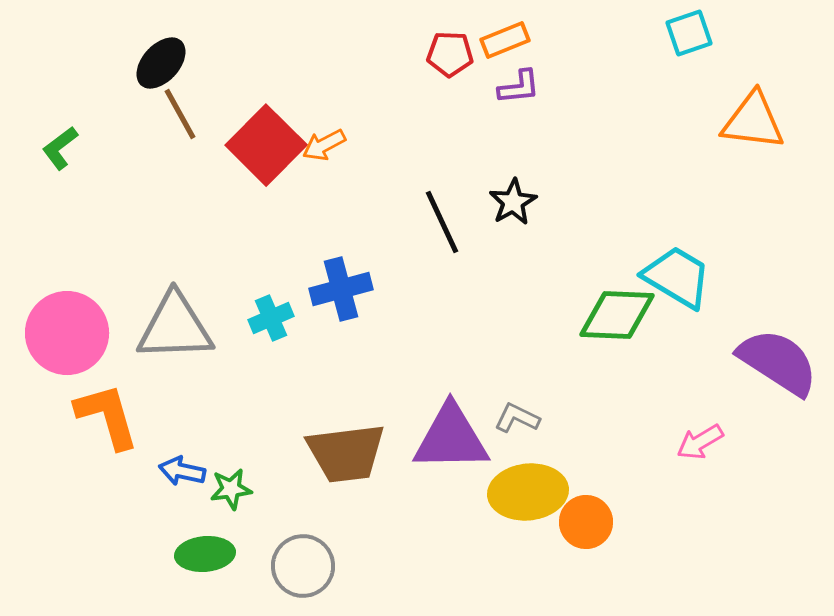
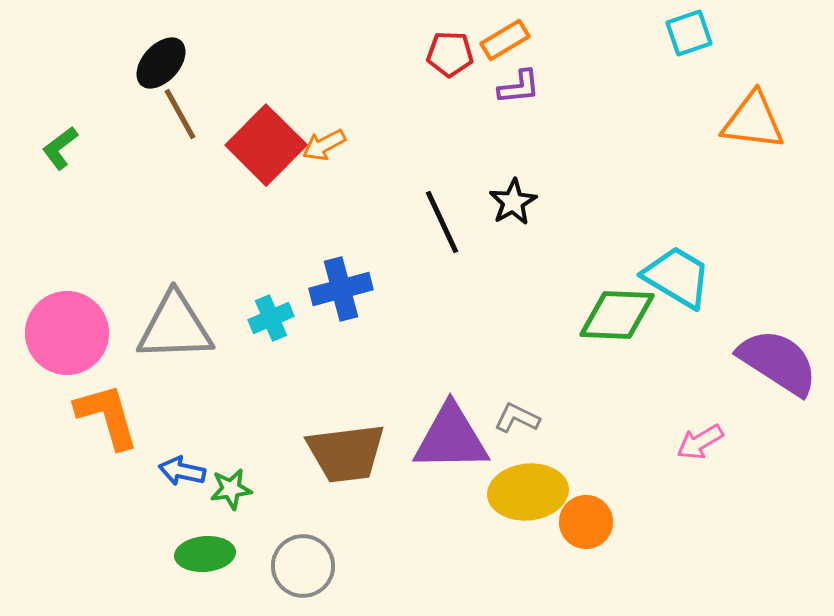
orange rectangle: rotated 9 degrees counterclockwise
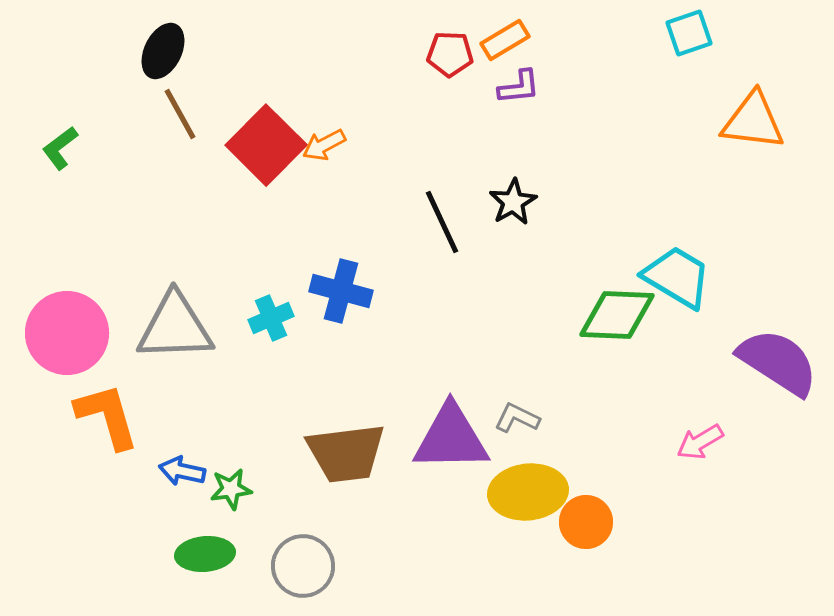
black ellipse: moved 2 px right, 12 px up; rotated 16 degrees counterclockwise
blue cross: moved 2 px down; rotated 30 degrees clockwise
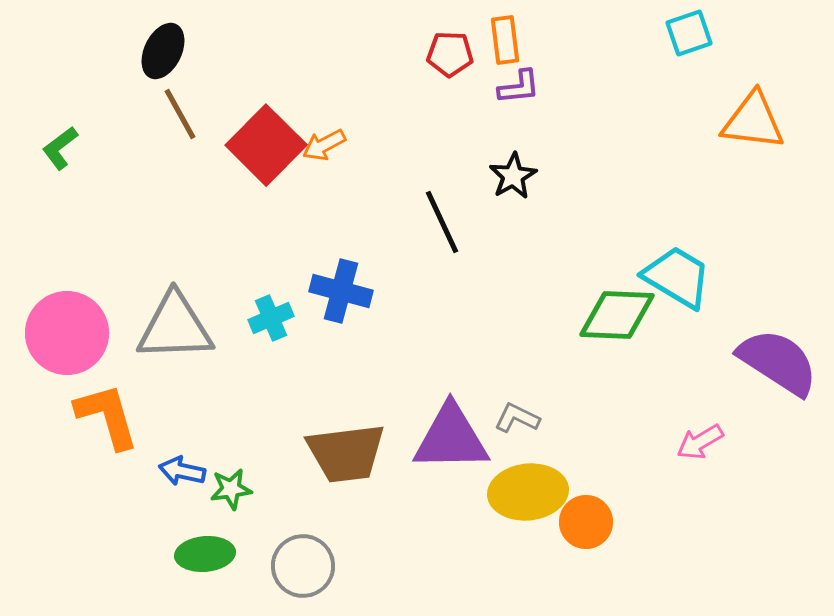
orange rectangle: rotated 66 degrees counterclockwise
black star: moved 26 px up
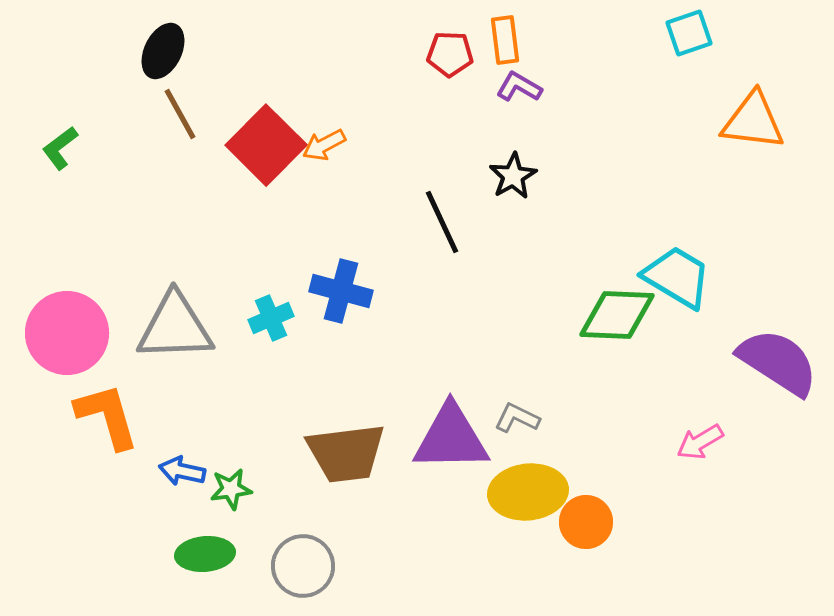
purple L-shape: rotated 144 degrees counterclockwise
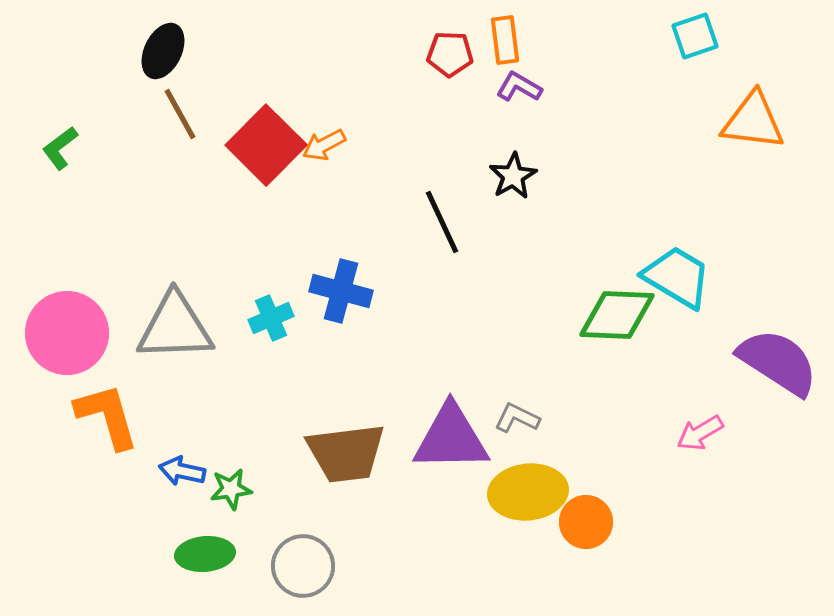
cyan square: moved 6 px right, 3 px down
pink arrow: moved 9 px up
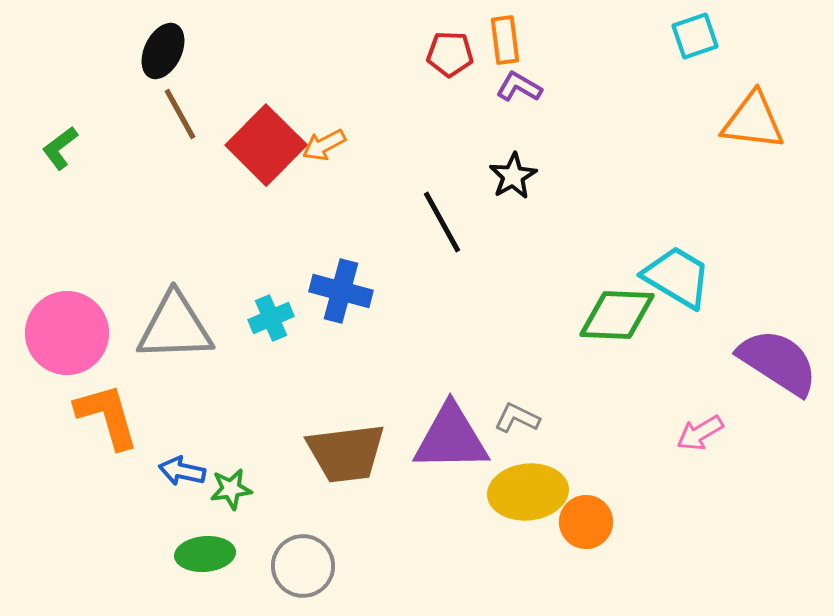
black line: rotated 4 degrees counterclockwise
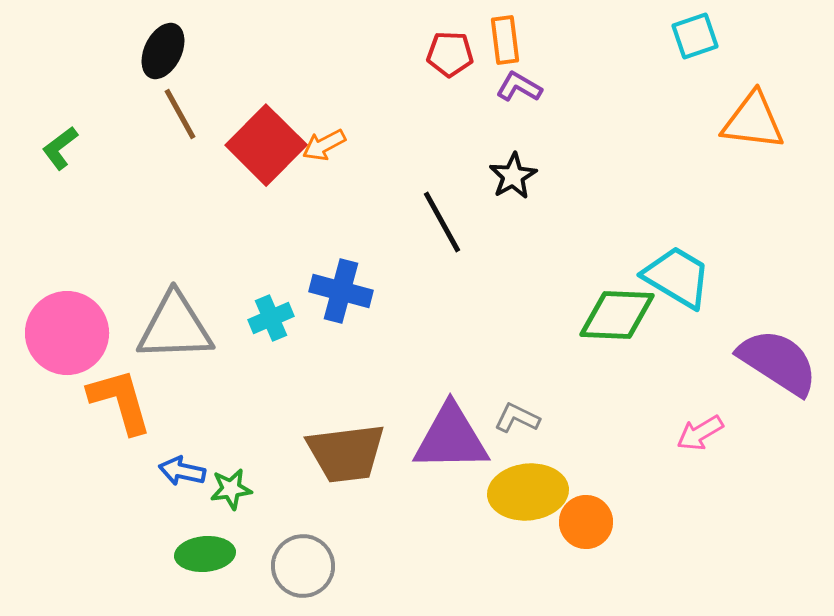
orange L-shape: moved 13 px right, 15 px up
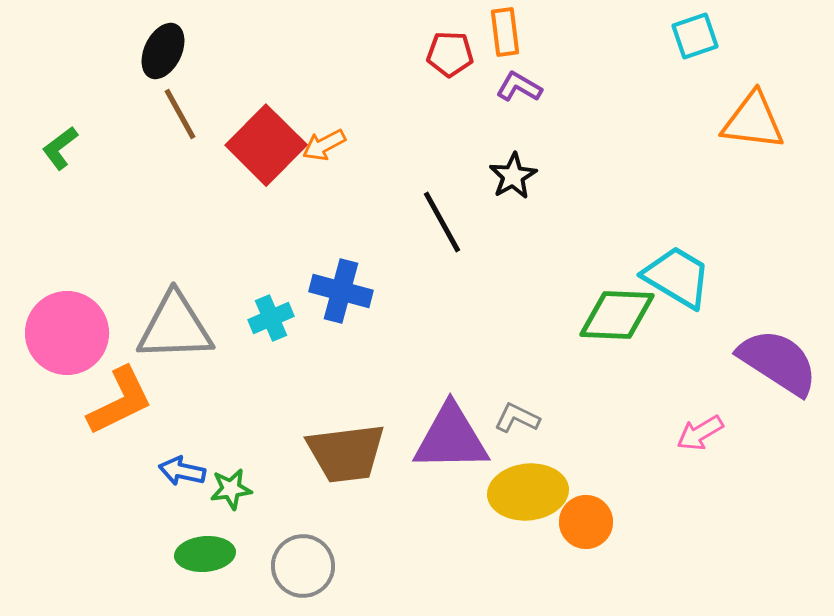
orange rectangle: moved 8 px up
orange L-shape: rotated 80 degrees clockwise
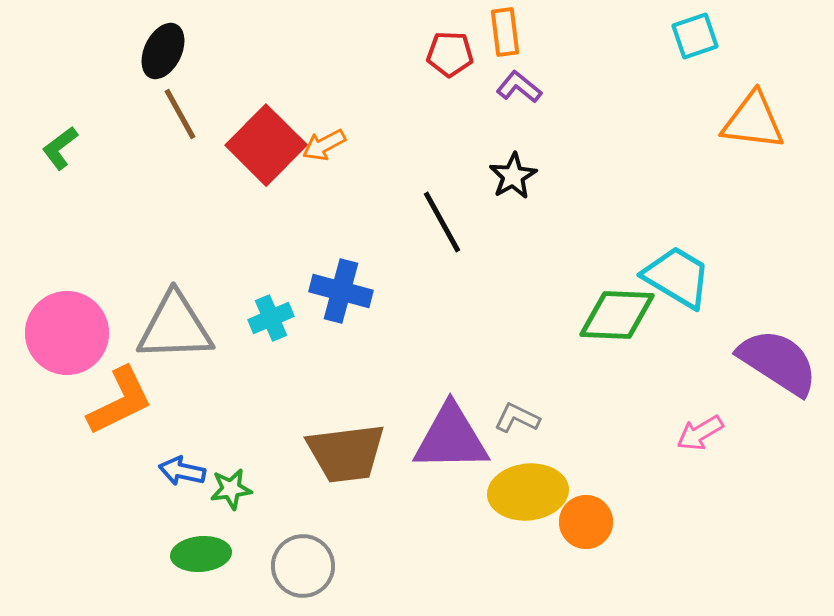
purple L-shape: rotated 9 degrees clockwise
green ellipse: moved 4 px left
